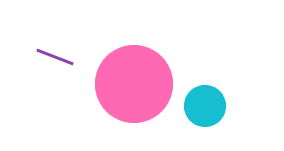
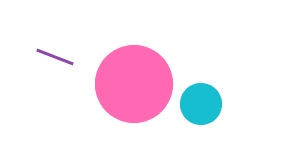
cyan circle: moved 4 px left, 2 px up
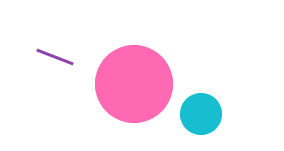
cyan circle: moved 10 px down
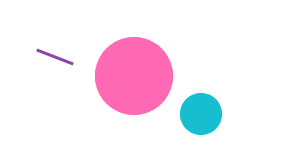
pink circle: moved 8 px up
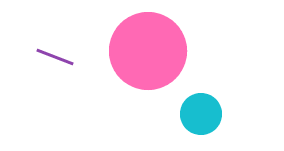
pink circle: moved 14 px right, 25 px up
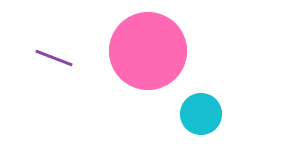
purple line: moved 1 px left, 1 px down
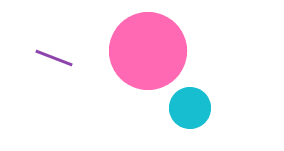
cyan circle: moved 11 px left, 6 px up
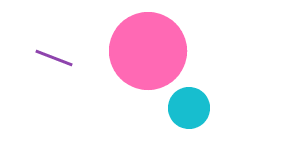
cyan circle: moved 1 px left
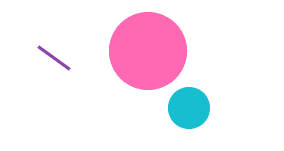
purple line: rotated 15 degrees clockwise
